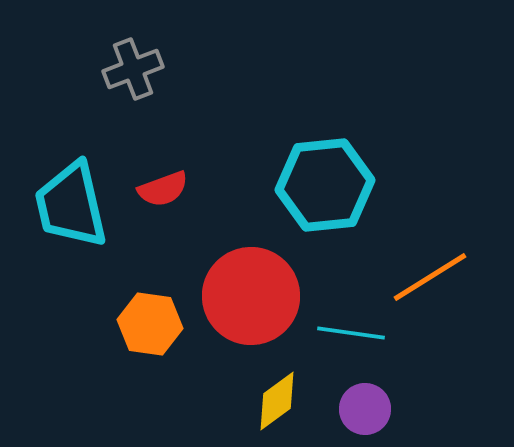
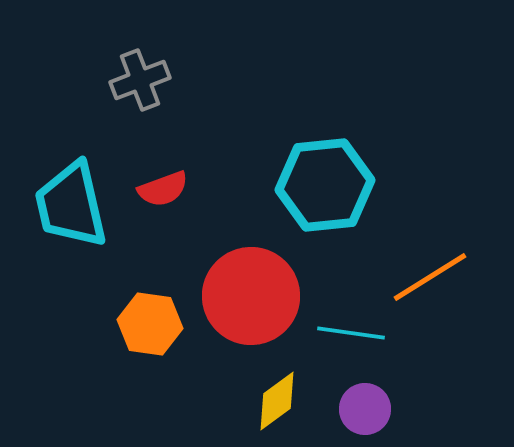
gray cross: moved 7 px right, 11 px down
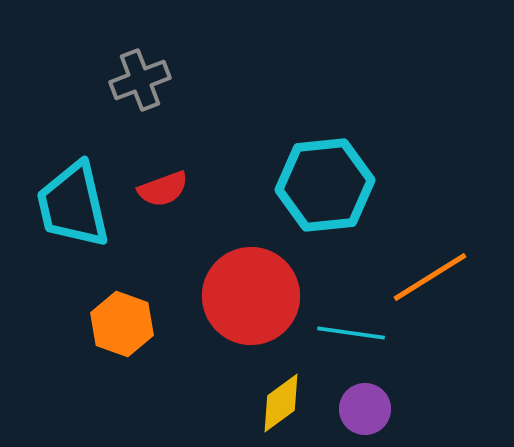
cyan trapezoid: moved 2 px right
orange hexagon: moved 28 px left; rotated 12 degrees clockwise
yellow diamond: moved 4 px right, 2 px down
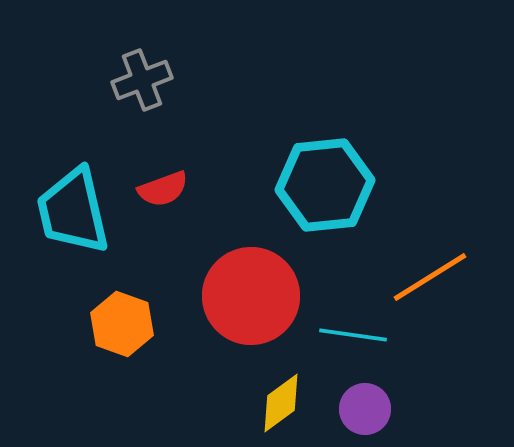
gray cross: moved 2 px right
cyan trapezoid: moved 6 px down
cyan line: moved 2 px right, 2 px down
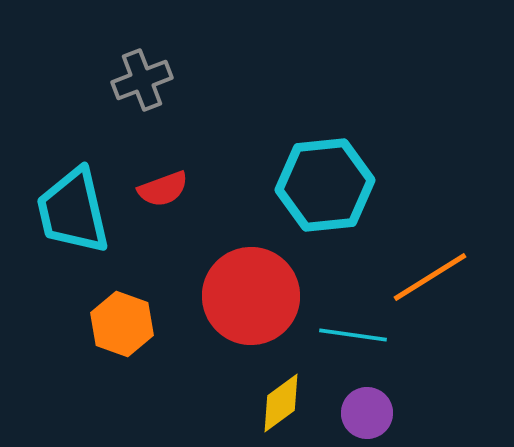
purple circle: moved 2 px right, 4 px down
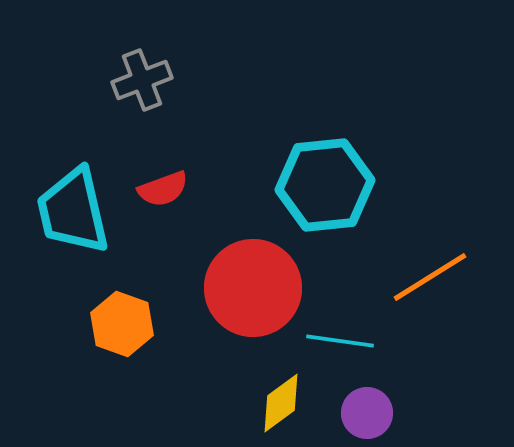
red circle: moved 2 px right, 8 px up
cyan line: moved 13 px left, 6 px down
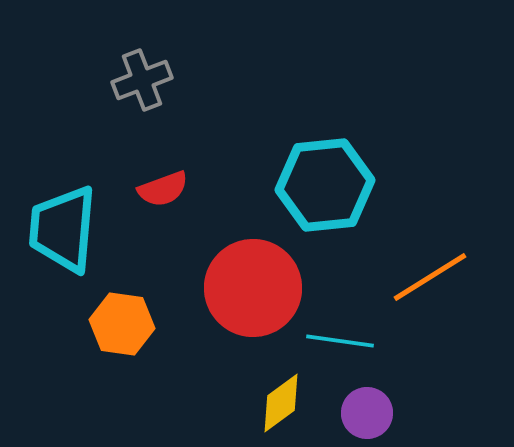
cyan trapezoid: moved 10 px left, 18 px down; rotated 18 degrees clockwise
orange hexagon: rotated 12 degrees counterclockwise
